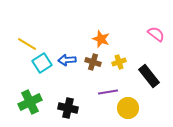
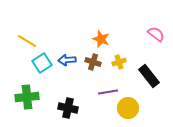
yellow line: moved 3 px up
green cross: moved 3 px left, 5 px up; rotated 20 degrees clockwise
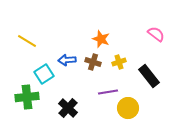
cyan square: moved 2 px right, 11 px down
black cross: rotated 30 degrees clockwise
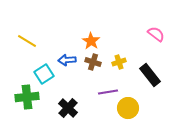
orange star: moved 10 px left, 2 px down; rotated 12 degrees clockwise
black rectangle: moved 1 px right, 1 px up
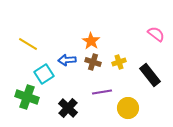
yellow line: moved 1 px right, 3 px down
purple line: moved 6 px left
green cross: rotated 25 degrees clockwise
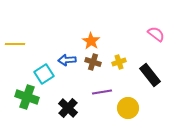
yellow line: moved 13 px left; rotated 30 degrees counterclockwise
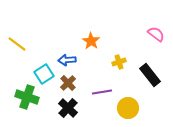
yellow line: moved 2 px right; rotated 36 degrees clockwise
brown cross: moved 25 px left, 21 px down; rotated 28 degrees clockwise
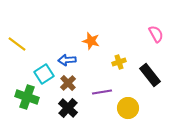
pink semicircle: rotated 24 degrees clockwise
orange star: rotated 18 degrees counterclockwise
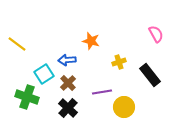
yellow circle: moved 4 px left, 1 px up
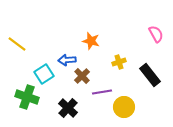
brown cross: moved 14 px right, 7 px up
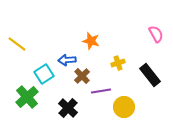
yellow cross: moved 1 px left, 1 px down
purple line: moved 1 px left, 1 px up
green cross: rotated 30 degrees clockwise
